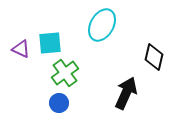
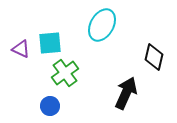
blue circle: moved 9 px left, 3 px down
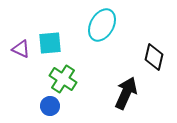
green cross: moved 2 px left, 6 px down; rotated 20 degrees counterclockwise
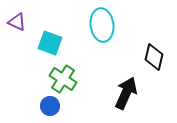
cyan ellipse: rotated 36 degrees counterclockwise
cyan square: rotated 25 degrees clockwise
purple triangle: moved 4 px left, 27 px up
